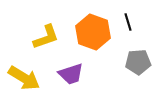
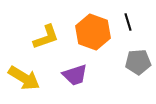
purple trapezoid: moved 4 px right, 1 px down
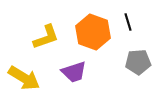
purple trapezoid: moved 1 px left, 3 px up
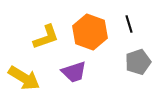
black line: moved 1 px right, 2 px down
orange hexagon: moved 3 px left
gray pentagon: rotated 15 degrees counterclockwise
